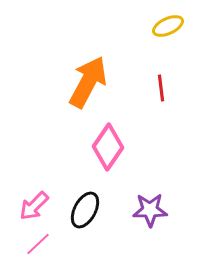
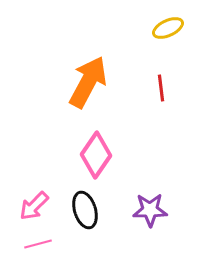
yellow ellipse: moved 2 px down
pink diamond: moved 12 px left, 8 px down
black ellipse: rotated 45 degrees counterclockwise
pink line: rotated 28 degrees clockwise
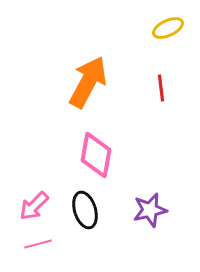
pink diamond: rotated 24 degrees counterclockwise
purple star: rotated 12 degrees counterclockwise
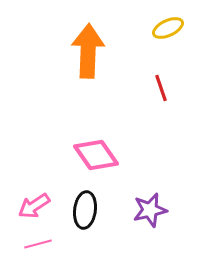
orange arrow: moved 31 px up; rotated 26 degrees counterclockwise
red line: rotated 12 degrees counterclockwise
pink diamond: rotated 45 degrees counterclockwise
pink arrow: rotated 12 degrees clockwise
black ellipse: rotated 24 degrees clockwise
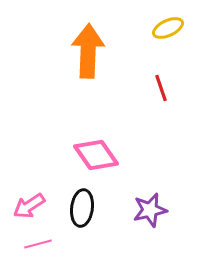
pink arrow: moved 5 px left
black ellipse: moved 3 px left, 2 px up
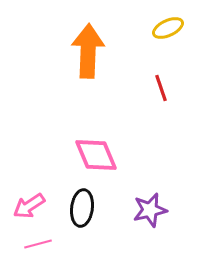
pink diamond: rotated 12 degrees clockwise
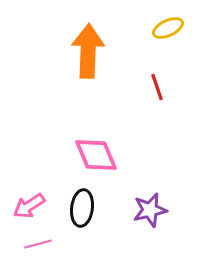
red line: moved 4 px left, 1 px up
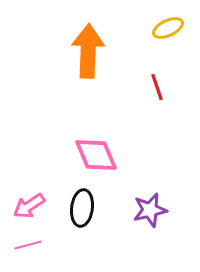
pink line: moved 10 px left, 1 px down
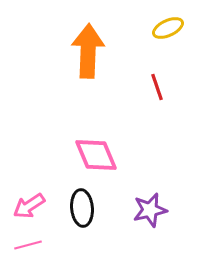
black ellipse: rotated 12 degrees counterclockwise
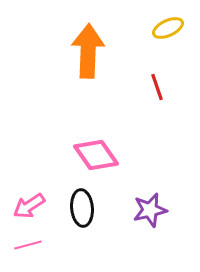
pink diamond: rotated 12 degrees counterclockwise
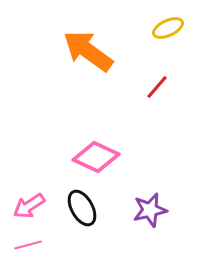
orange arrow: rotated 56 degrees counterclockwise
red line: rotated 60 degrees clockwise
pink diamond: moved 2 px down; rotated 30 degrees counterclockwise
black ellipse: rotated 24 degrees counterclockwise
